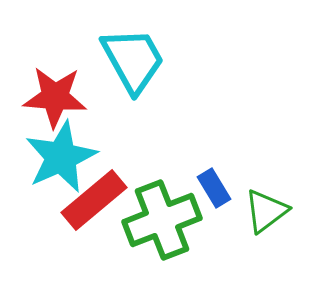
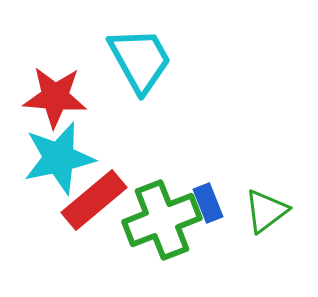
cyan trapezoid: moved 7 px right
cyan star: moved 2 px left, 1 px down; rotated 12 degrees clockwise
blue rectangle: moved 6 px left, 15 px down; rotated 9 degrees clockwise
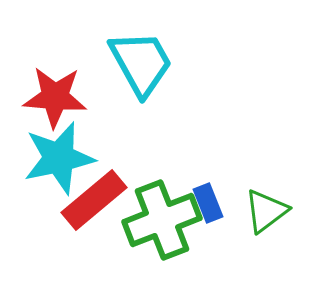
cyan trapezoid: moved 1 px right, 3 px down
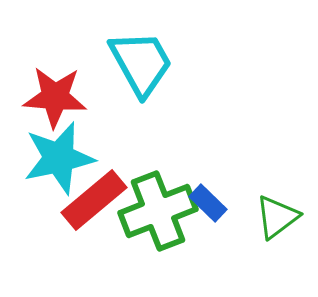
blue rectangle: rotated 24 degrees counterclockwise
green triangle: moved 11 px right, 6 px down
green cross: moved 4 px left, 9 px up
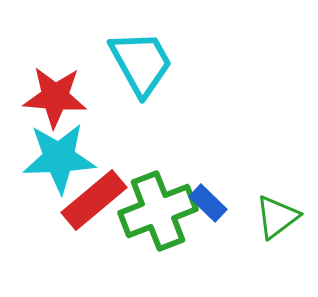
cyan star: rotated 10 degrees clockwise
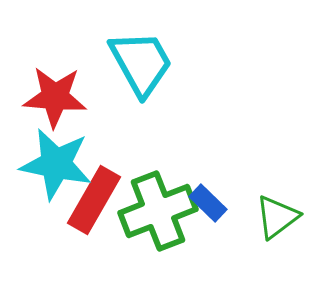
cyan star: moved 3 px left, 6 px down; rotated 14 degrees clockwise
red rectangle: rotated 20 degrees counterclockwise
